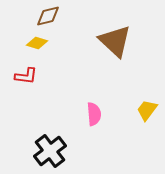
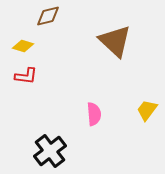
yellow diamond: moved 14 px left, 3 px down
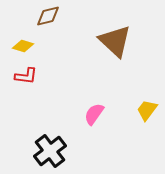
pink semicircle: rotated 140 degrees counterclockwise
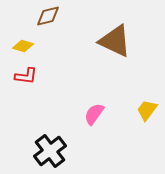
brown triangle: rotated 18 degrees counterclockwise
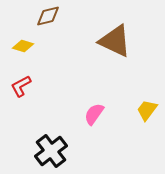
red L-shape: moved 5 px left, 10 px down; rotated 145 degrees clockwise
black cross: moved 1 px right
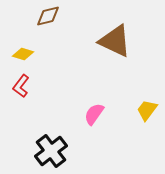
yellow diamond: moved 8 px down
red L-shape: rotated 25 degrees counterclockwise
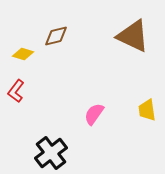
brown diamond: moved 8 px right, 20 px down
brown triangle: moved 18 px right, 5 px up
red L-shape: moved 5 px left, 5 px down
yellow trapezoid: rotated 45 degrees counterclockwise
black cross: moved 2 px down
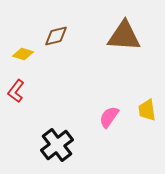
brown triangle: moved 9 px left; rotated 21 degrees counterclockwise
pink semicircle: moved 15 px right, 3 px down
black cross: moved 6 px right, 8 px up
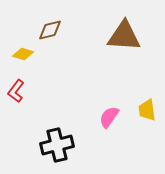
brown diamond: moved 6 px left, 6 px up
black cross: rotated 24 degrees clockwise
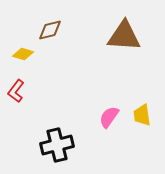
yellow trapezoid: moved 5 px left, 5 px down
